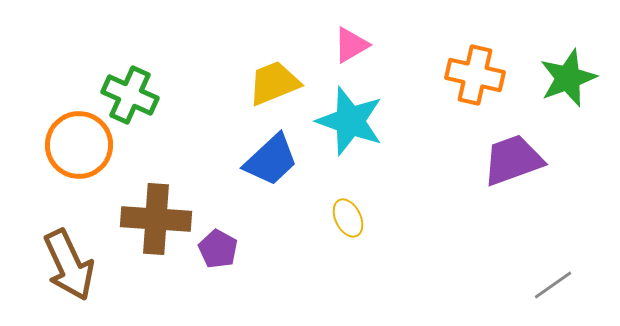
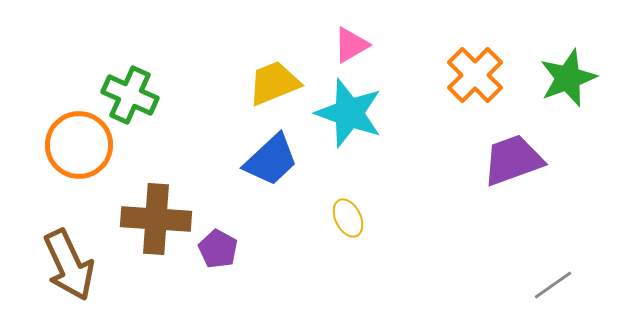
orange cross: rotated 32 degrees clockwise
cyan star: moved 1 px left, 8 px up
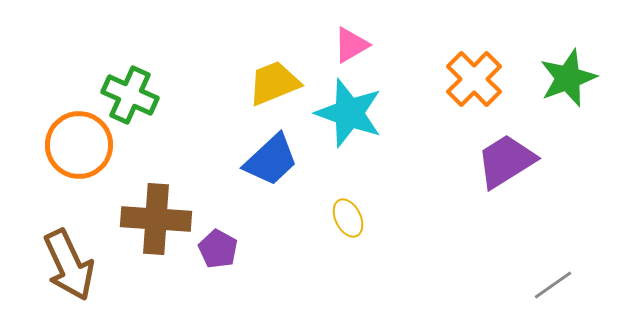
orange cross: moved 1 px left, 4 px down
purple trapezoid: moved 7 px left, 1 px down; rotated 12 degrees counterclockwise
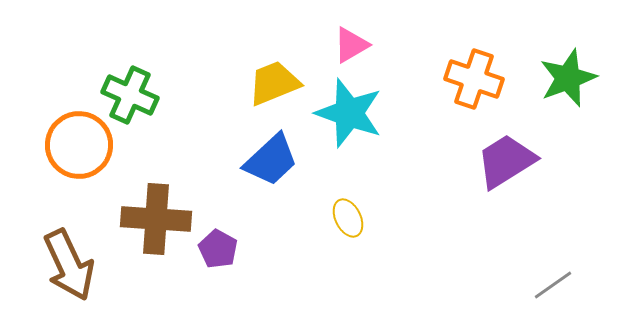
orange cross: rotated 26 degrees counterclockwise
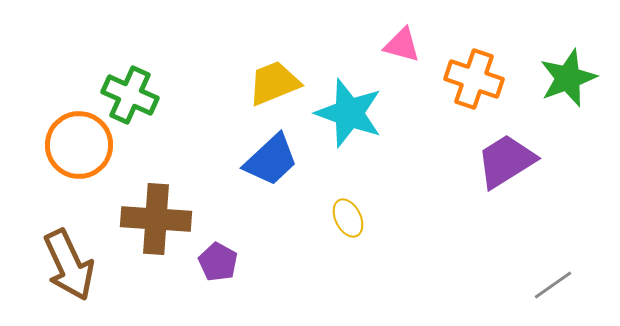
pink triangle: moved 51 px right; rotated 45 degrees clockwise
purple pentagon: moved 13 px down
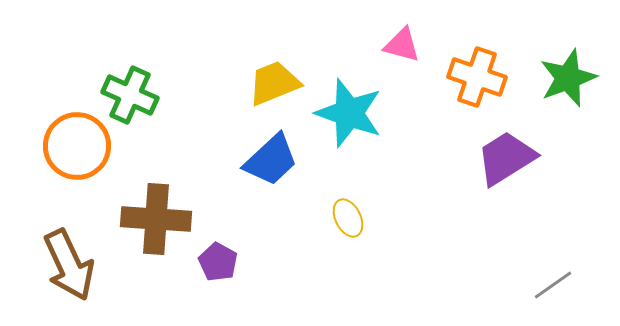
orange cross: moved 3 px right, 2 px up
orange circle: moved 2 px left, 1 px down
purple trapezoid: moved 3 px up
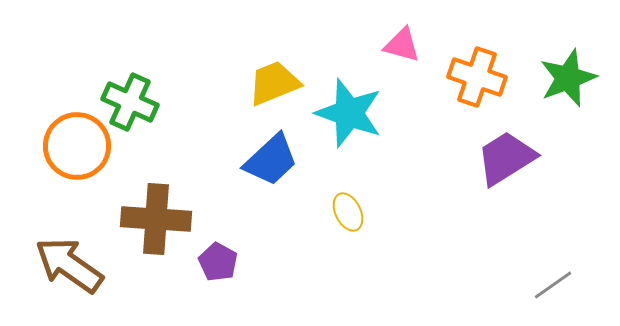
green cross: moved 7 px down
yellow ellipse: moved 6 px up
brown arrow: rotated 150 degrees clockwise
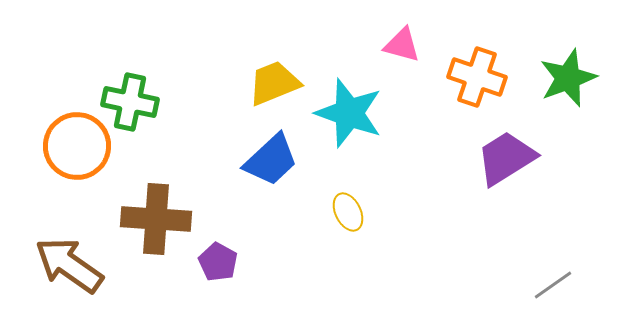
green cross: rotated 12 degrees counterclockwise
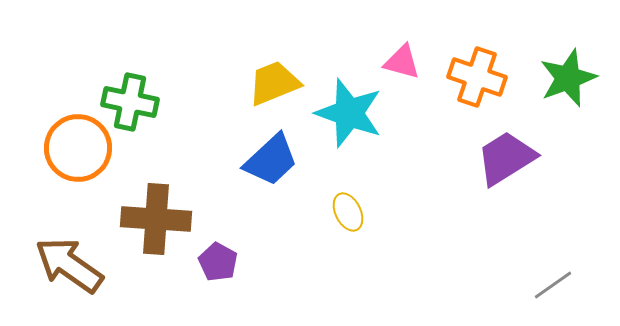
pink triangle: moved 17 px down
orange circle: moved 1 px right, 2 px down
